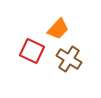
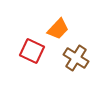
brown cross: moved 7 px right, 1 px up
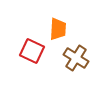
orange trapezoid: rotated 40 degrees counterclockwise
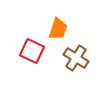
orange trapezoid: rotated 15 degrees clockwise
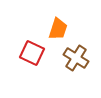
red square: moved 2 px down
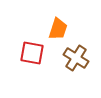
red square: rotated 15 degrees counterclockwise
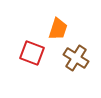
red square: rotated 10 degrees clockwise
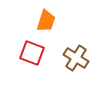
orange trapezoid: moved 12 px left, 8 px up
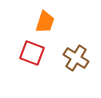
orange trapezoid: moved 1 px left, 1 px down
